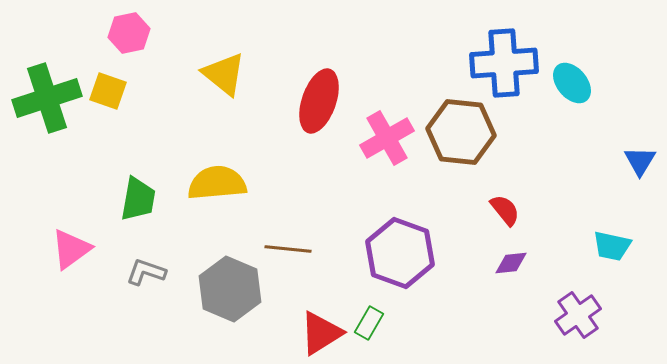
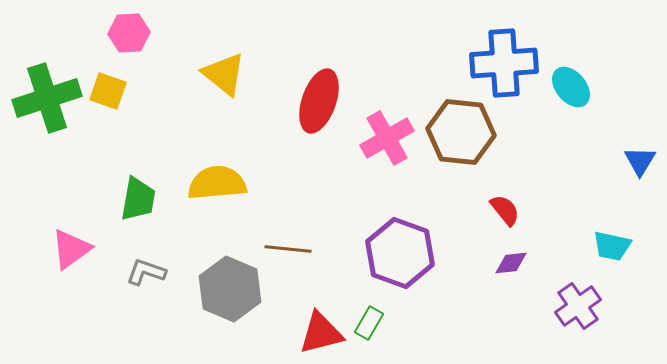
pink hexagon: rotated 9 degrees clockwise
cyan ellipse: moved 1 px left, 4 px down
purple cross: moved 9 px up
red triangle: rotated 18 degrees clockwise
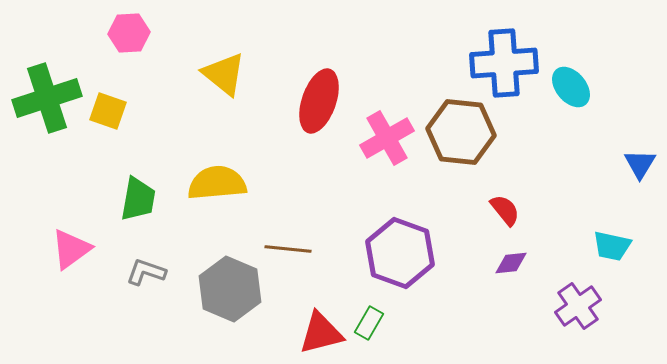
yellow square: moved 20 px down
blue triangle: moved 3 px down
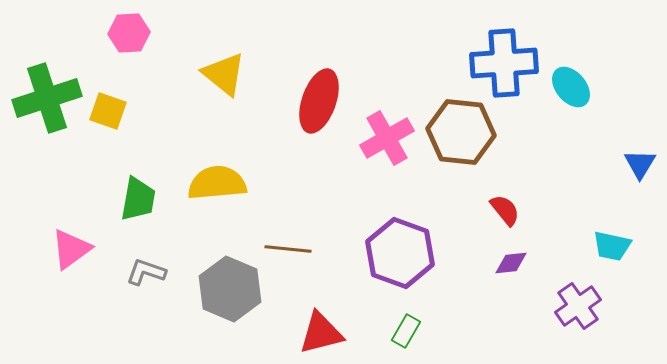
green rectangle: moved 37 px right, 8 px down
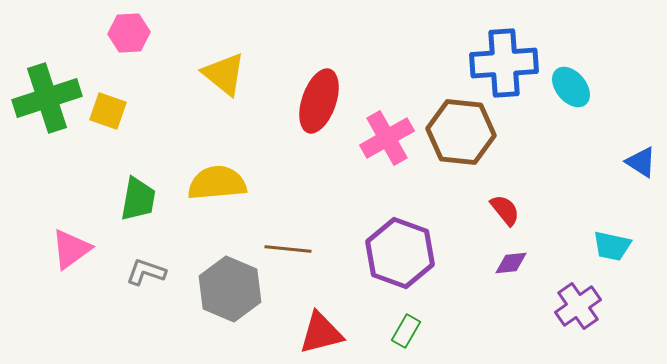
blue triangle: moved 1 px right, 2 px up; rotated 28 degrees counterclockwise
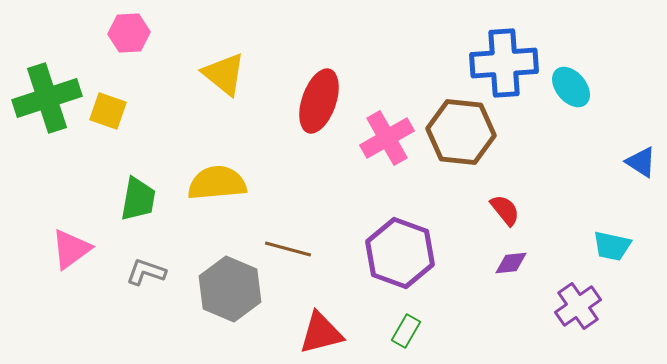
brown line: rotated 9 degrees clockwise
